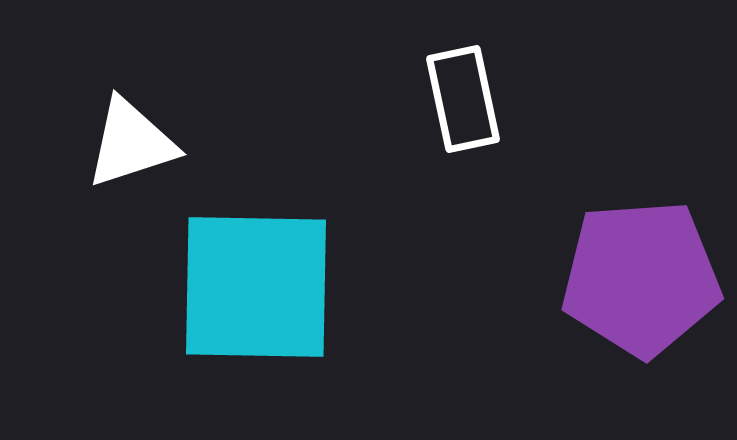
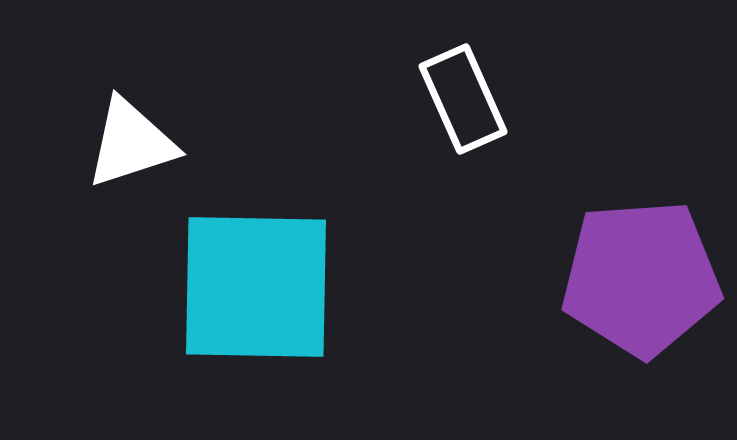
white rectangle: rotated 12 degrees counterclockwise
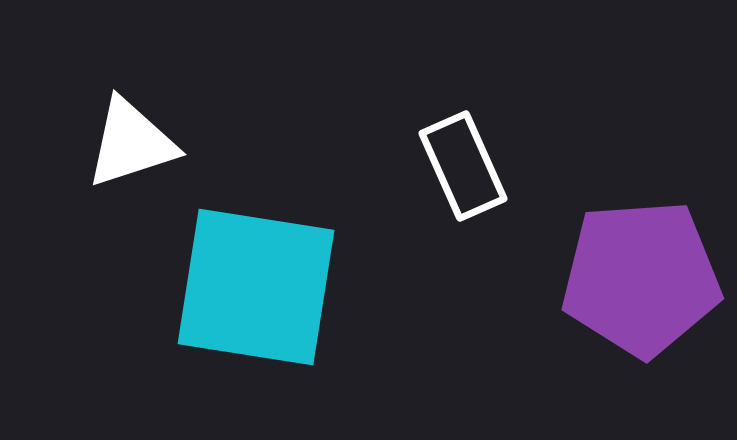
white rectangle: moved 67 px down
cyan square: rotated 8 degrees clockwise
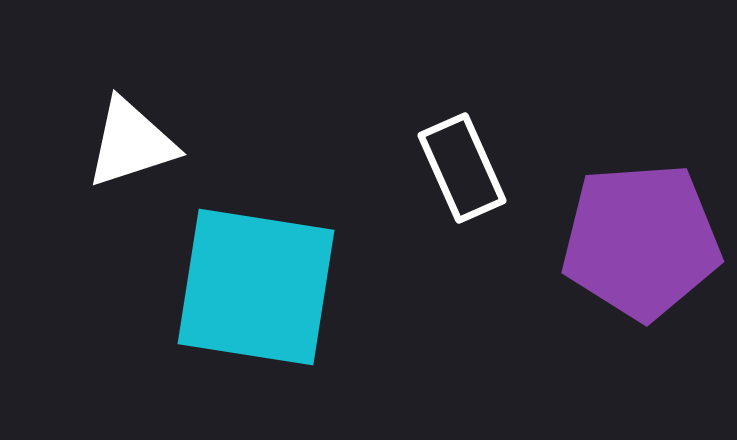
white rectangle: moved 1 px left, 2 px down
purple pentagon: moved 37 px up
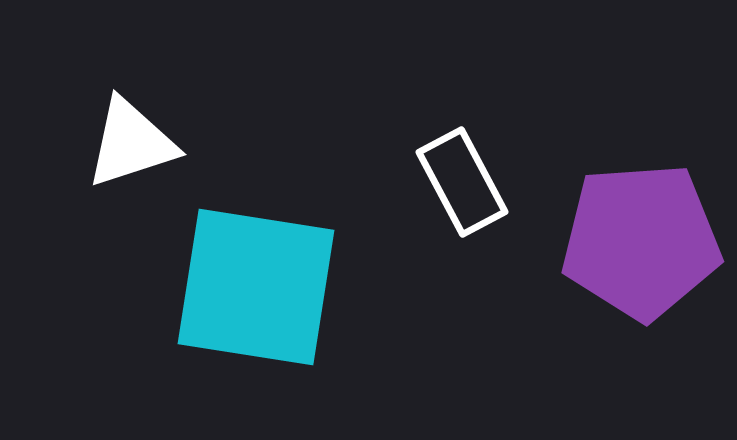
white rectangle: moved 14 px down; rotated 4 degrees counterclockwise
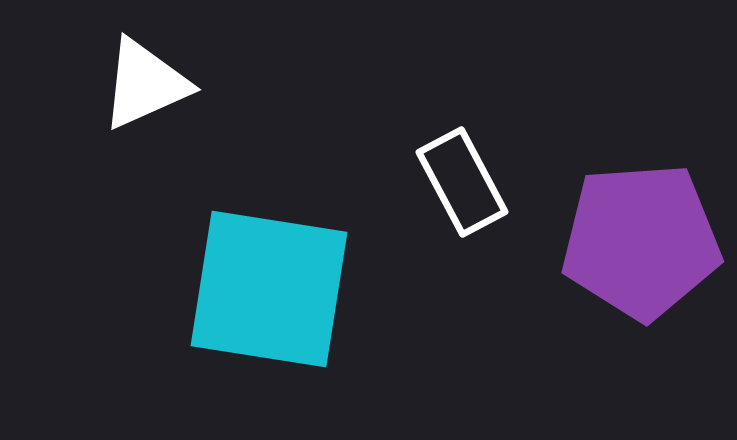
white triangle: moved 14 px right, 59 px up; rotated 6 degrees counterclockwise
cyan square: moved 13 px right, 2 px down
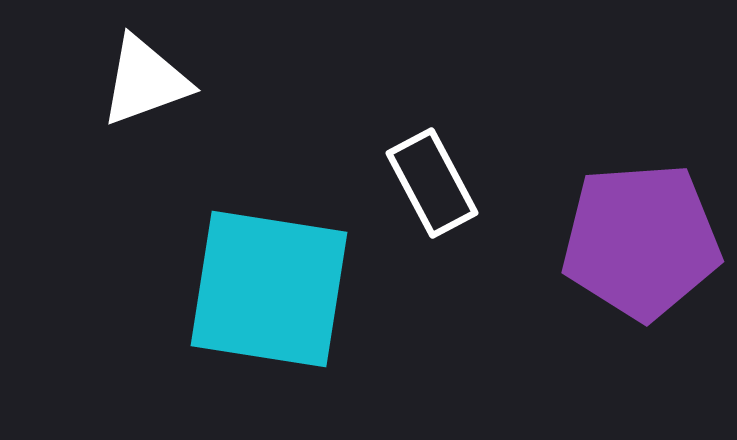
white triangle: moved 3 px up; rotated 4 degrees clockwise
white rectangle: moved 30 px left, 1 px down
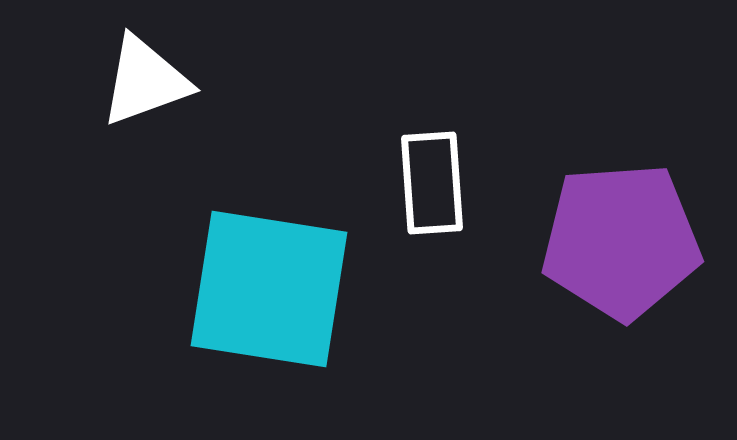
white rectangle: rotated 24 degrees clockwise
purple pentagon: moved 20 px left
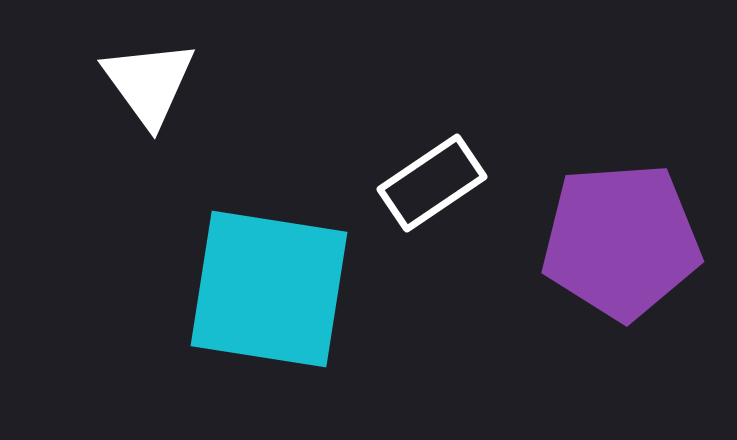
white triangle: moved 4 px right, 2 px down; rotated 46 degrees counterclockwise
white rectangle: rotated 60 degrees clockwise
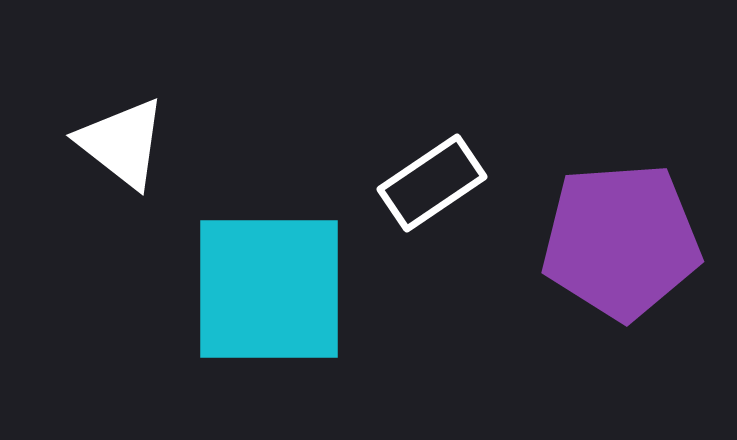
white triangle: moved 27 px left, 60 px down; rotated 16 degrees counterclockwise
cyan square: rotated 9 degrees counterclockwise
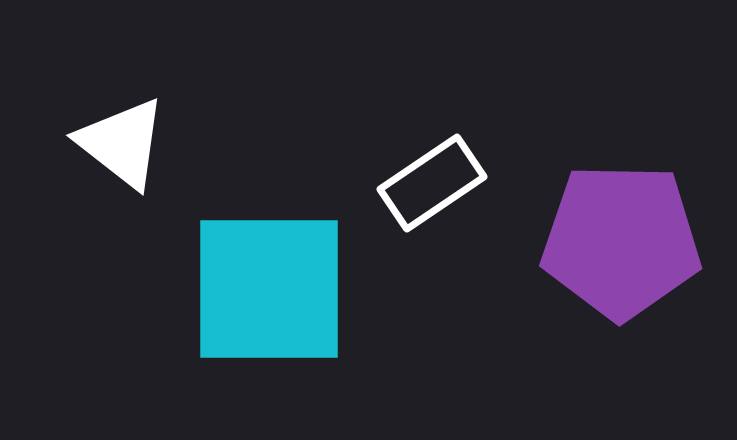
purple pentagon: rotated 5 degrees clockwise
